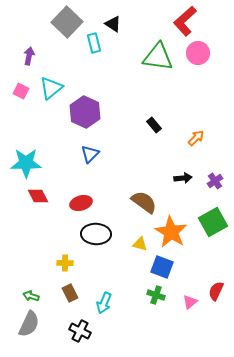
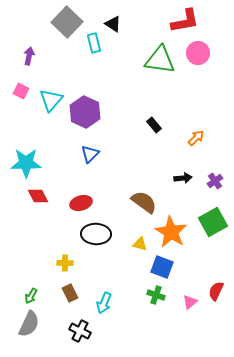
red L-shape: rotated 148 degrees counterclockwise
green triangle: moved 2 px right, 3 px down
cyan triangle: moved 12 px down; rotated 10 degrees counterclockwise
green arrow: rotated 77 degrees counterclockwise
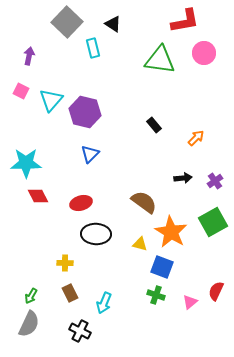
cyan rectangle: moved 1 px left, 5 px down
pink circle: moved 6 px right
purple hexagon: rotated 12 degrees counterclockwise
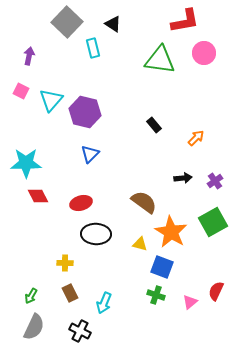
gray semicircle: moved 5 px right, 3 px down
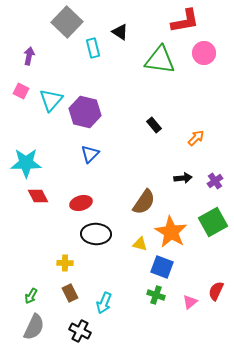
black triangle: moved 7 px right, 8 px down
brown semicircle: rotated 88 degrees clockwise
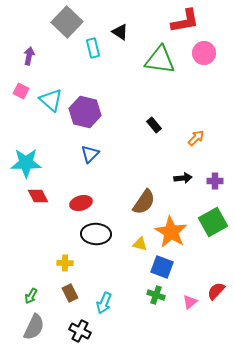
cyan triangle: rotated 30 degrees counterclockwise
purple cross: rotated 35 degrees clockwise
red semicircle: rotated 18 degrees clockwise
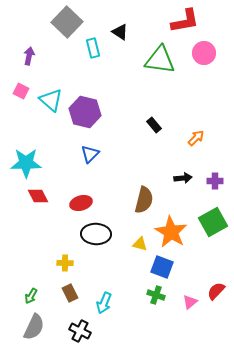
brown semicircle: moved 2 px up; rotated 20 degrees counterclockwise
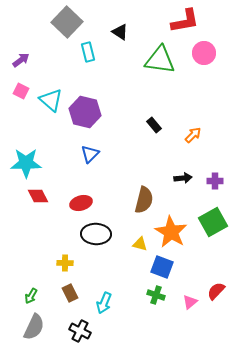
cyan rectangle: moved 5 px left, 4 px down
purple arrow: moved 8 px left, 4 px down; rotated 42 degrees clockwise
orange arrow: moved 3 px left, 3 px up
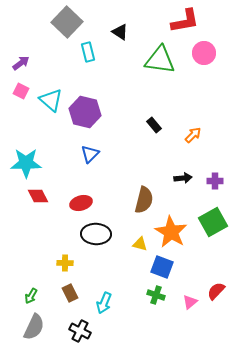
purple arrow: moved 3 px down
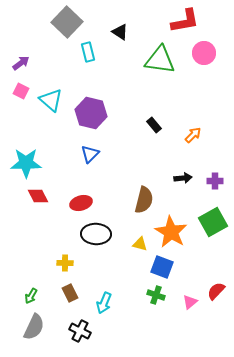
purple hexagon: moved 6 px right, 1 px down
